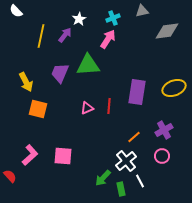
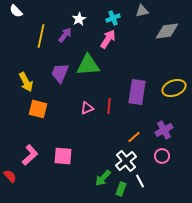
green rectangle: rotated 32 degrees clockwise
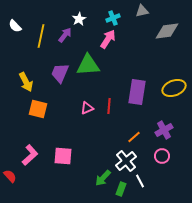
white semicircle: moved 1 px left, 15 px down
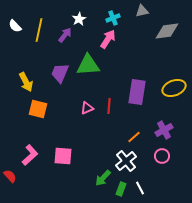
yellow line: moved 2 px left, 6 px up
white line: moved 7 px down
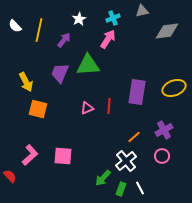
purple arrow: moved 1 px left, 5 px down
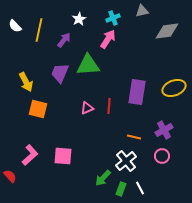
orange line: rotated 56 degrees clockwise
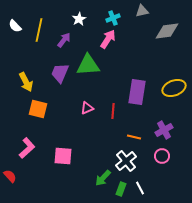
red line: moved 4 px right, 5 px down
pink L-shape: moved 3 px left, 7 px up
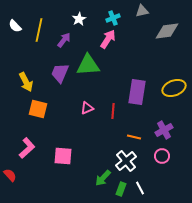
red semicircle: moved 1 px up
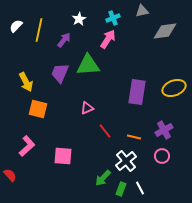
white semicircle: moved 1 px right; rotated 88 degrees clockwise
gray diamond: moved 2 px left
red line: moved 8 px left, 20 px down; rotated 42 degrees counterclockwise
pink L-shape: moved 2 px up
